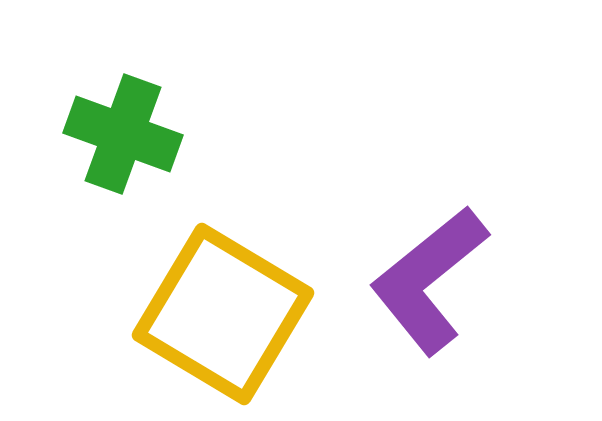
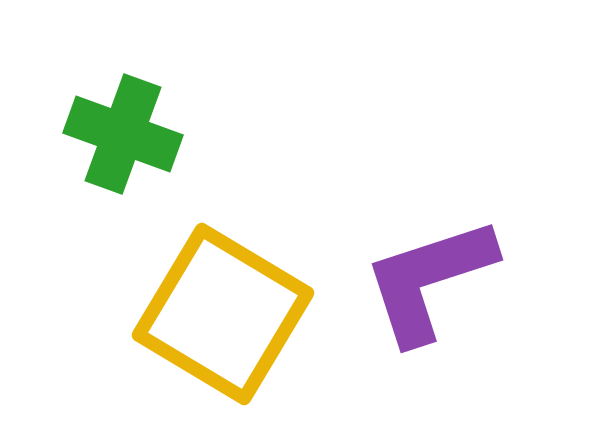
purple L-shape: rotated 21 degrees clockwise
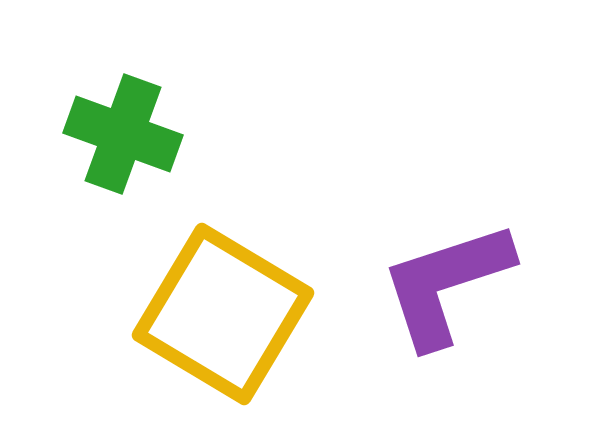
purple L-shape: moved 17 px right, 4 px down
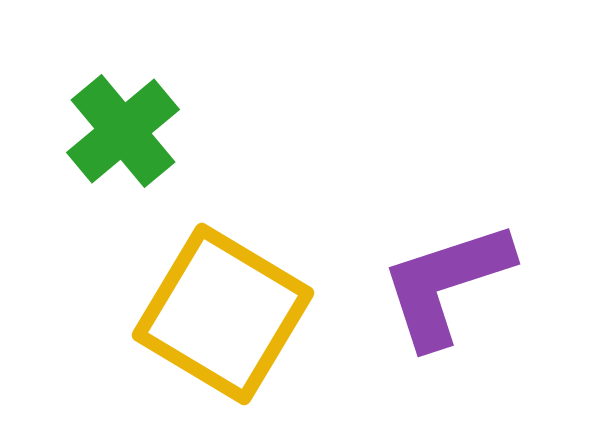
green cross: moved 3 px up; rotated 30 degrees clockwise
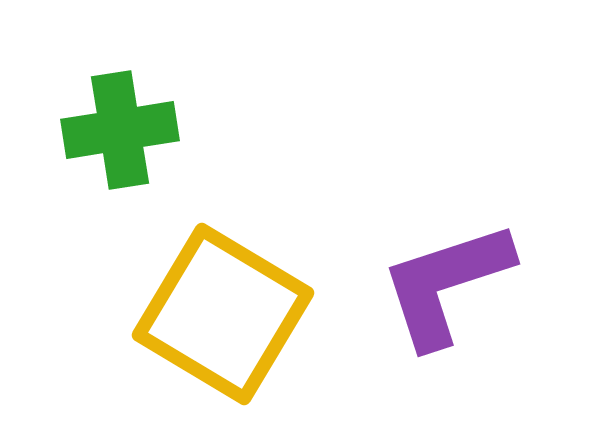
green cross: moved 3 px left, 1 px up; rotated 31 degrees clockwise
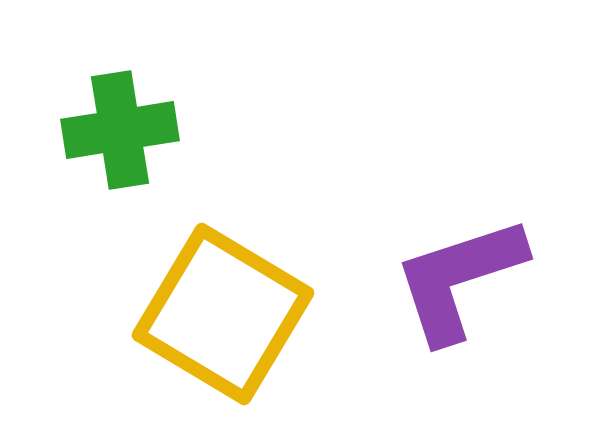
purple L-shape: moved 13 px right, 5 px up
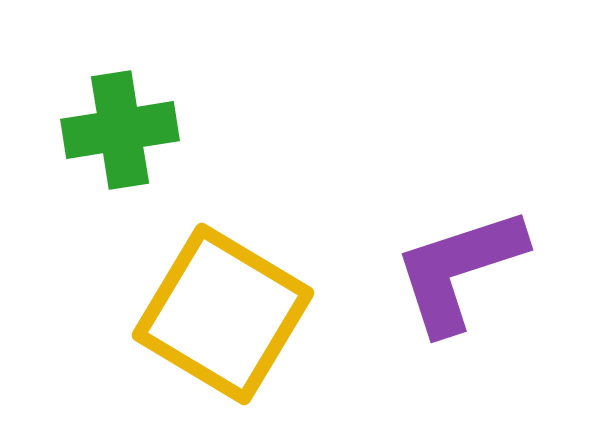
purple L-shape: moved 9 px up
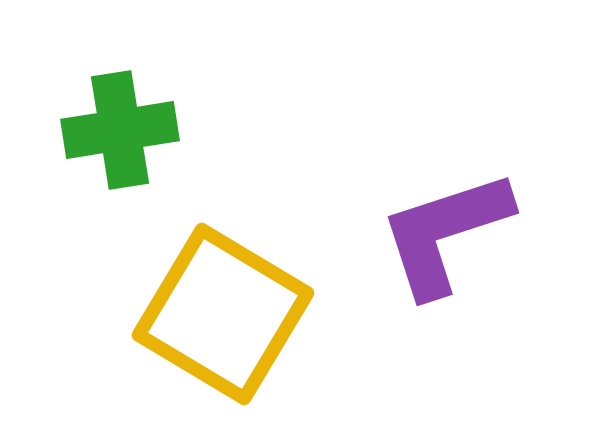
purple L-shape: moved 14 px left, 37 px up
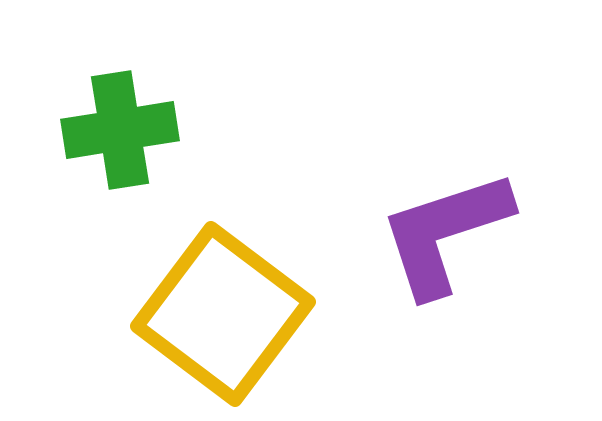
yellow square: rotated 6 degrees clockwise
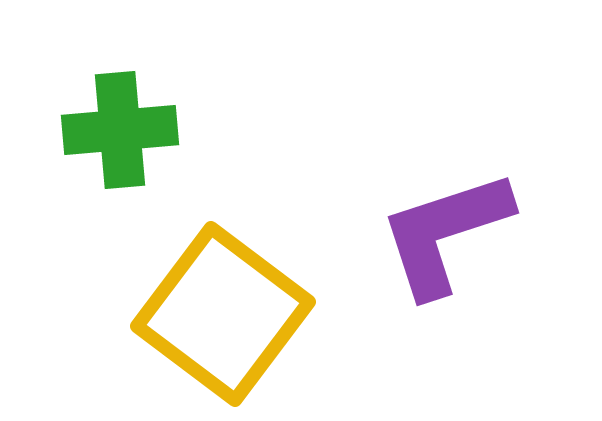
green cross: rotated 4 degrees clockwise
